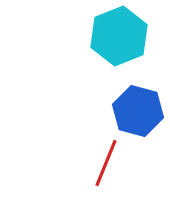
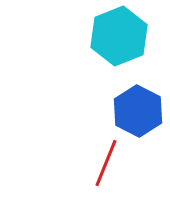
blue hexagon: rotated 12 degrees clockwise
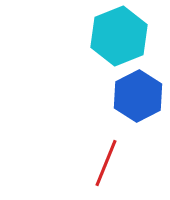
blue hexagon: moved 15 px up; rotated 6 degrees clockwise
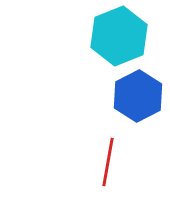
red line: moved 2 px right, 1 px up; rotated 12 degrees counterclockwise
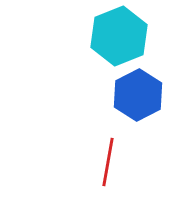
blue hexagon: moved 1 px up
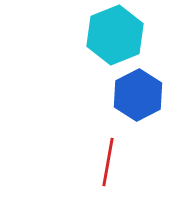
cyan hexagon: moved 4 px left, 1 px up
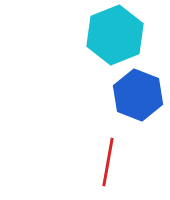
blue hexagon: rotated 12 degrees counterclockwise
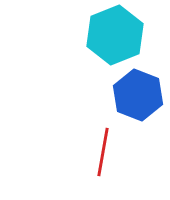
red line: moved 5 px left, 10 px up
